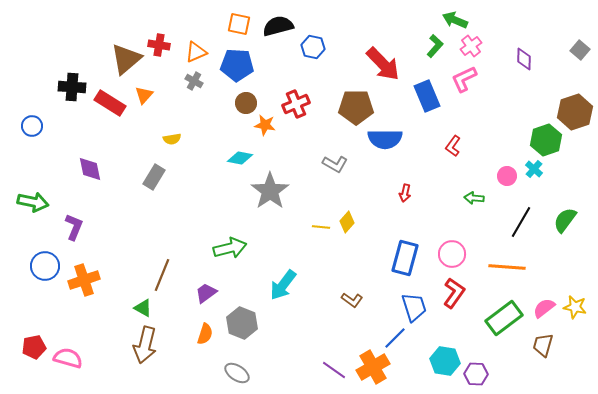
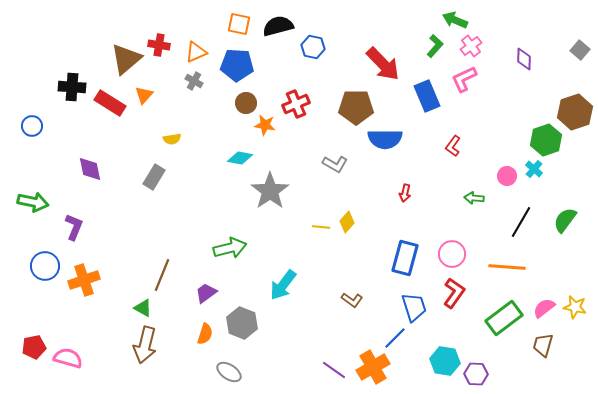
gray ellipse at (237, 373): moved 8 px left, 1 px up
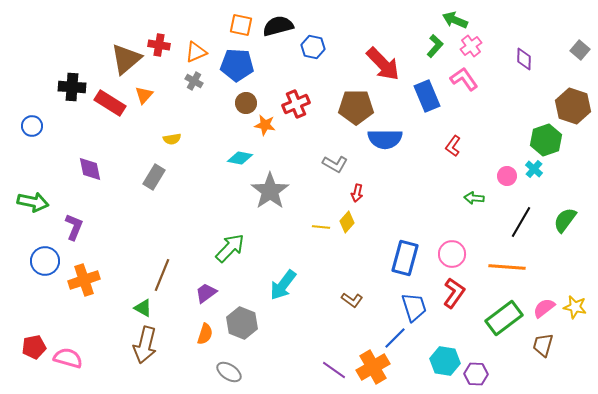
orange square at (239, 24): moved 2 px right, 1 px down
pink L-shape at (464, 79): rotated 80 degrees clockwise
brown hexagon at (575, 112): moved 2 px left, 6 px up; rotated 24 degrees counterclockwise
red arrow at (405, 193): moved 48 px left
green arrow at (230, 248): rotated 32 degrees counterclockwise
blue circle at (45, 266): moved 5 px up
